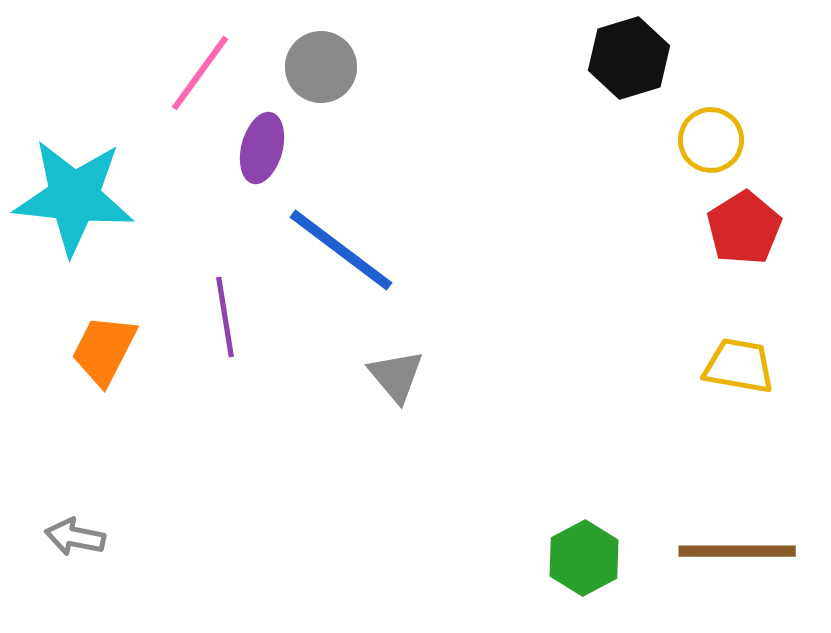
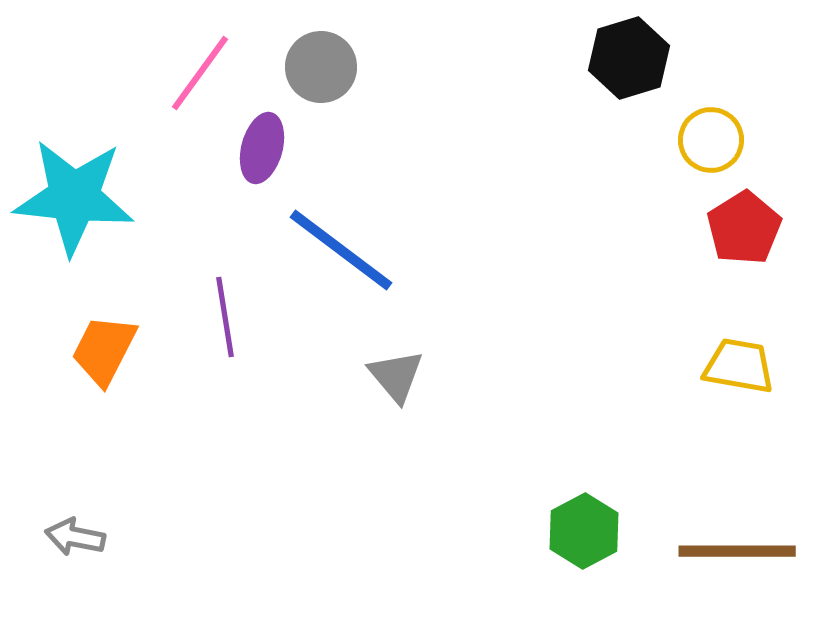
green hexagon: moved 27 px up
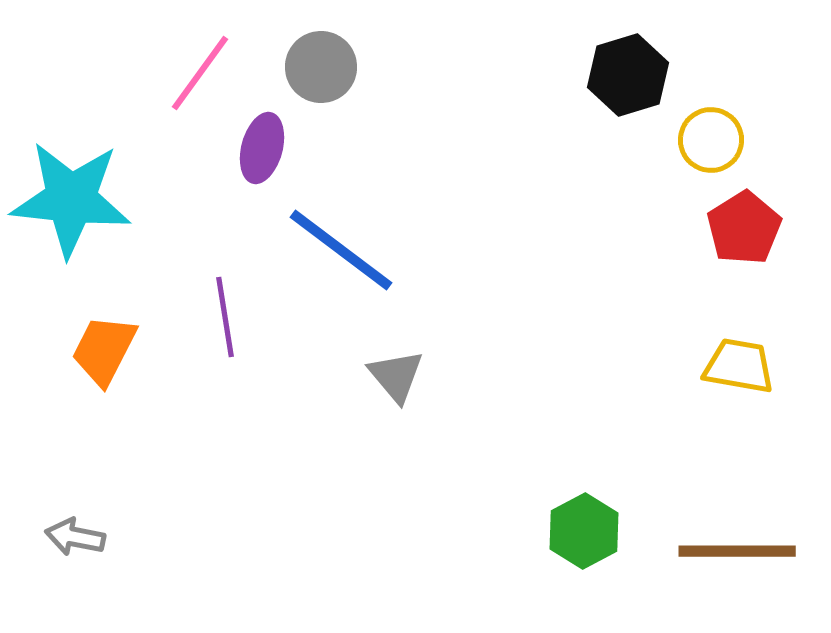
black hexagon: moved 1 px left, 17 px down
cyan star: moved 3 px left, 2 px down
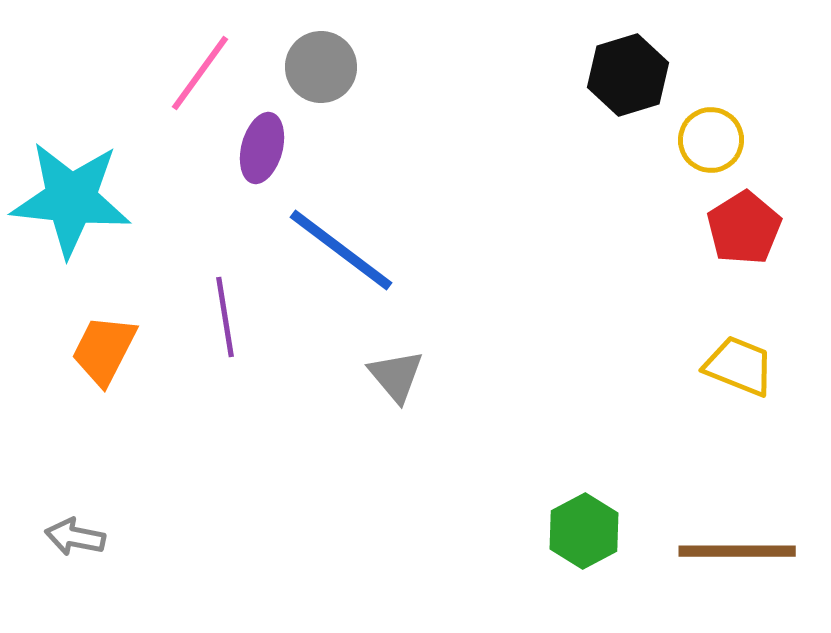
yellow trapezoid: rotated 12 degrees clockwise
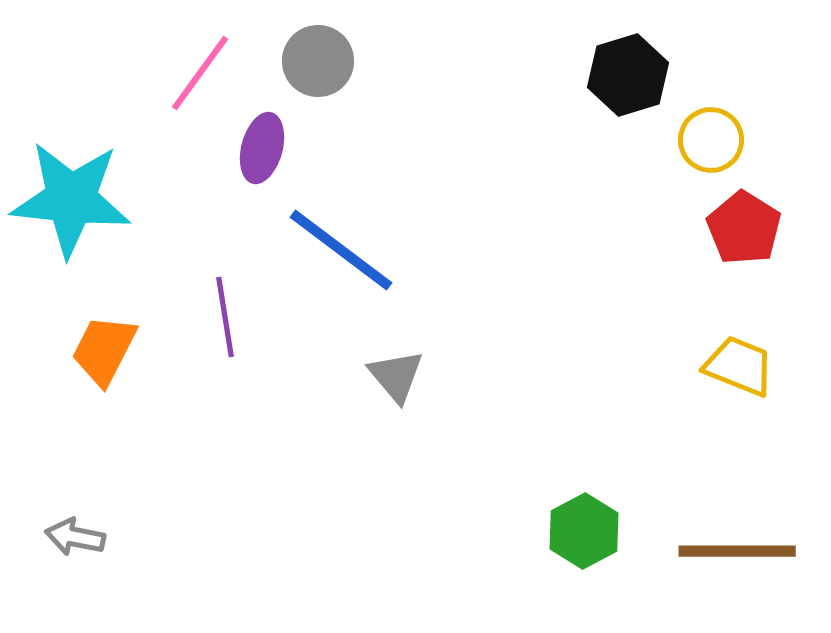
gray circle: moved 3 px left, 6 px up
red pentagon: rotated 8 degrees counterclockwise
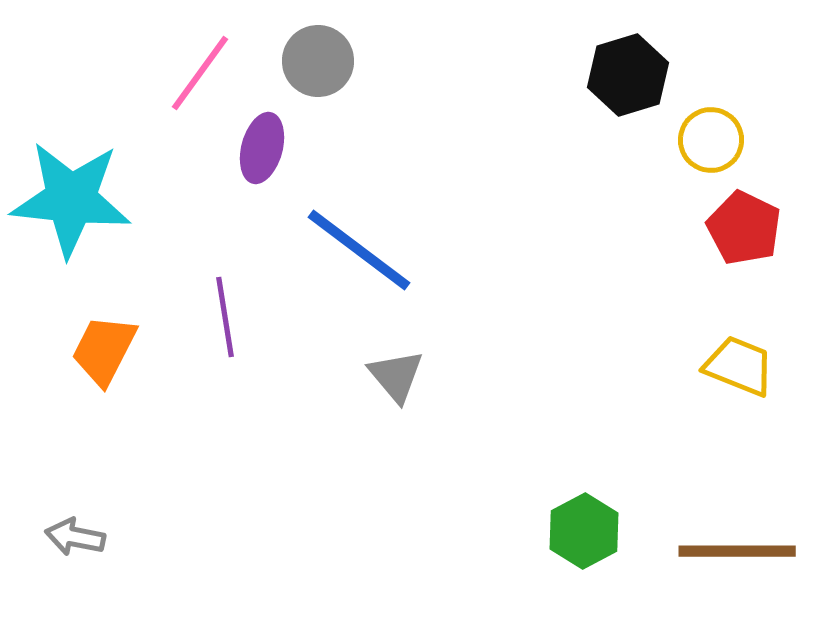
red pentagon: rotated 6 degrees counterclockwise
blue line: moved 18 px right
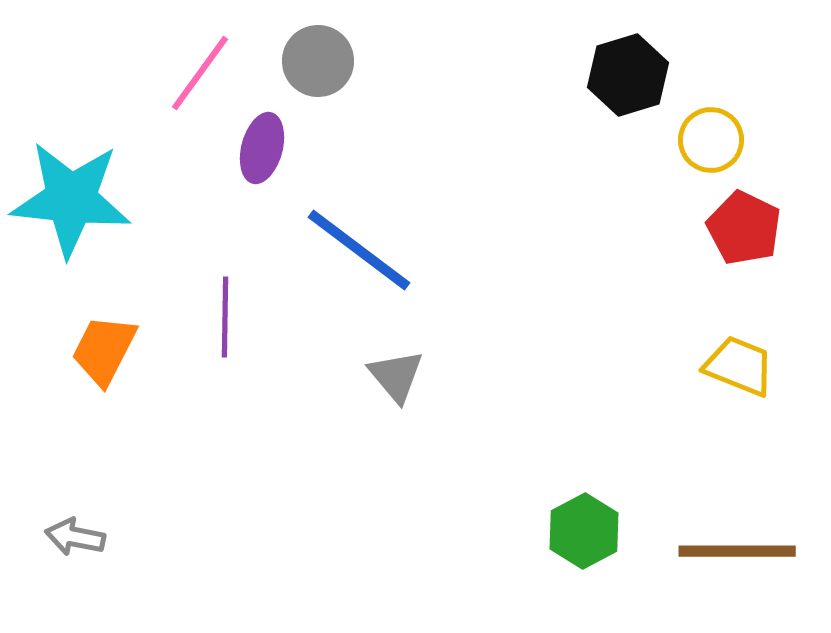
purple line: rotated 10 degrees clockwise
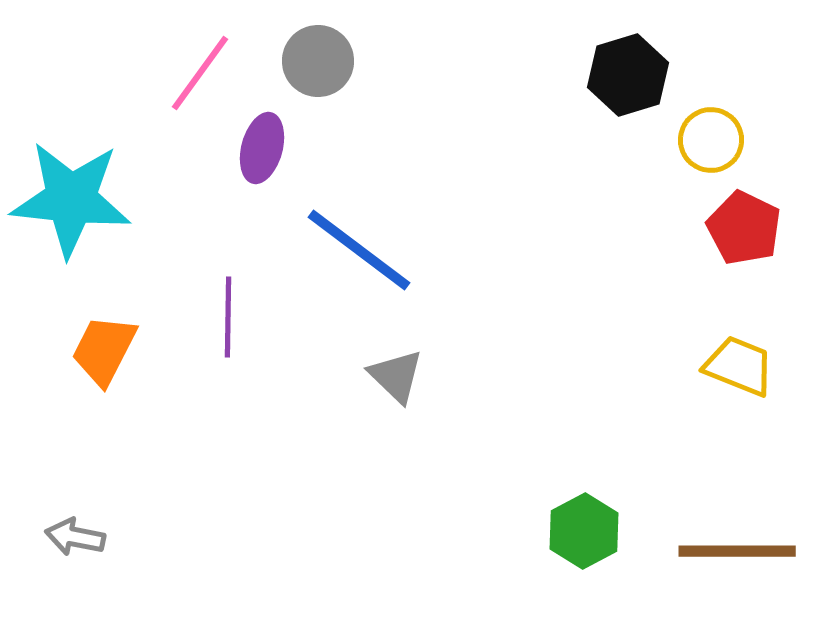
purple line: moved 3 px right
gray triangle: rotated 6 degrees counterclockwise
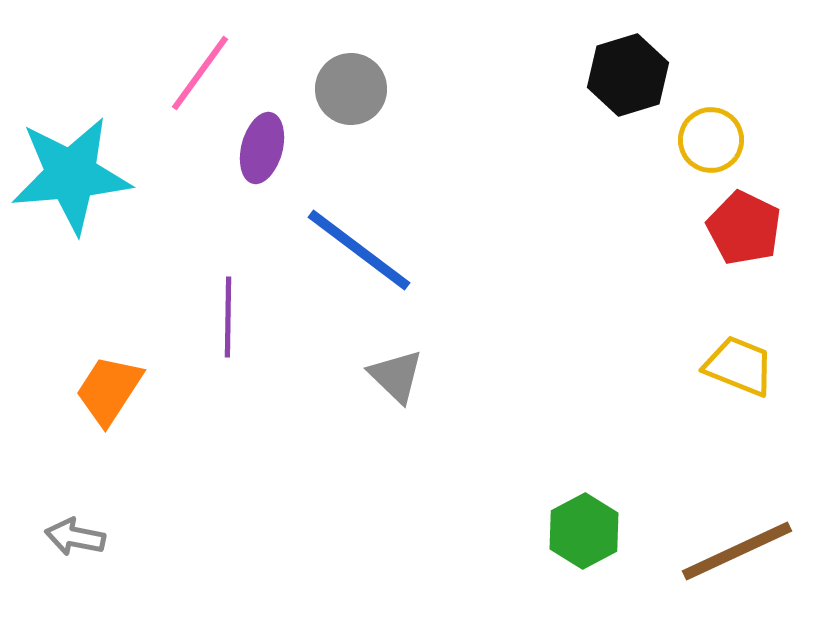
gray circle: moved 33 px right, 28 px down
cyan star: moved 24 px up; rotated 11 degrees counterclockwise
orange trapezoid: moved 5 px right, 40 px down; rotated 6 degrees clockwise
brown line: rotated 25 degrees counterclockwise
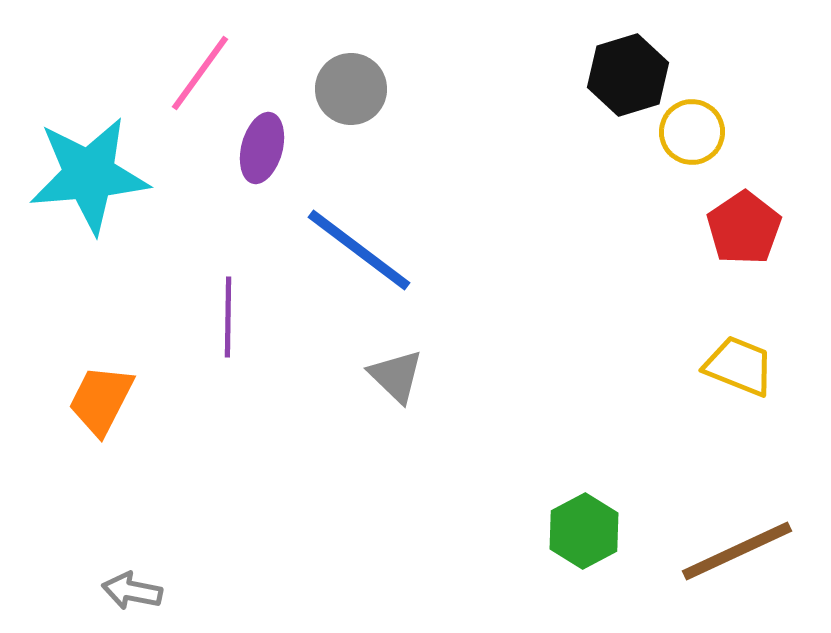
yellow circle: moved 19 px left, 8 px up
cyan star: moved 18 px right
red pentagon: rotated 12 degrees clockwise
orange trapezoid: moved 8 px left, 10 px down; rotated 6 degrees counterclockwise
gray arrow: moved 57 px right, 54 px down
